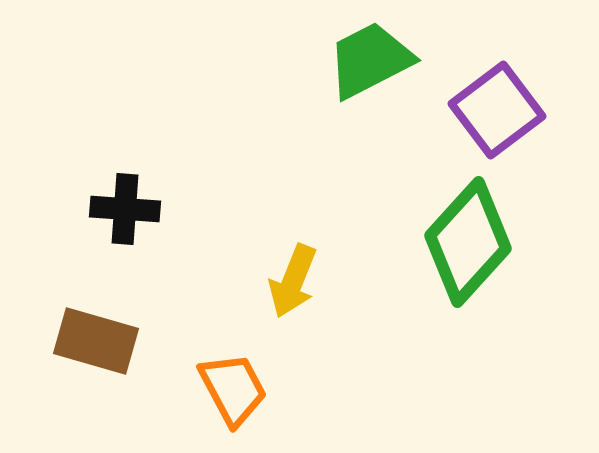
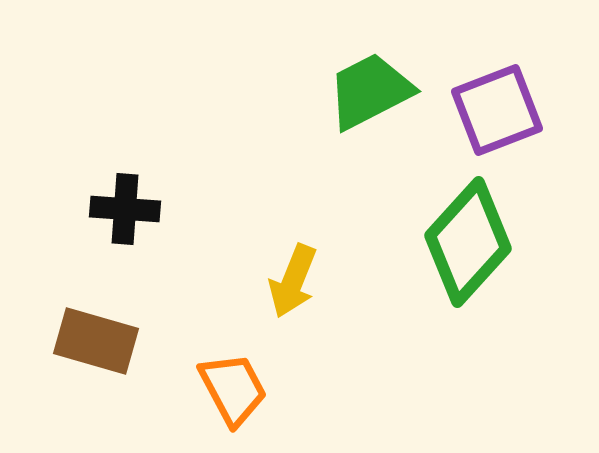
green trapezoid: moved 31 px down
purple square: rotated 16 degrees clockwise
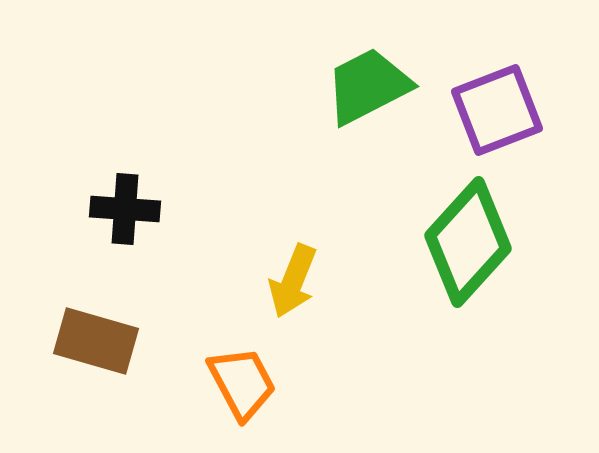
green trapezoid: moved 2 px left, 5 px up
orange trapezoid: moved 9 px right, 6 px up
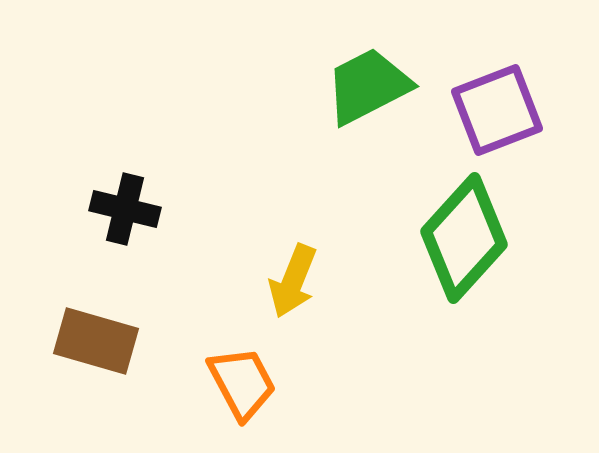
black cross: rotated 10 degrees clockwise
green diamond: moved 4 px left, 4 px up
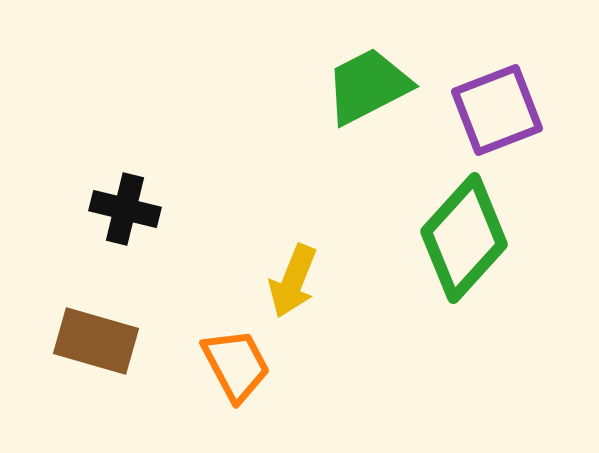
orange trapezoid: moved 6 px left, 18 px up
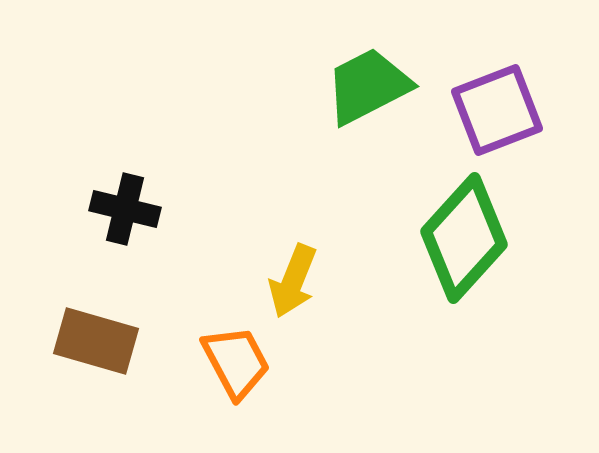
orange trapezoid: moved 3 px up
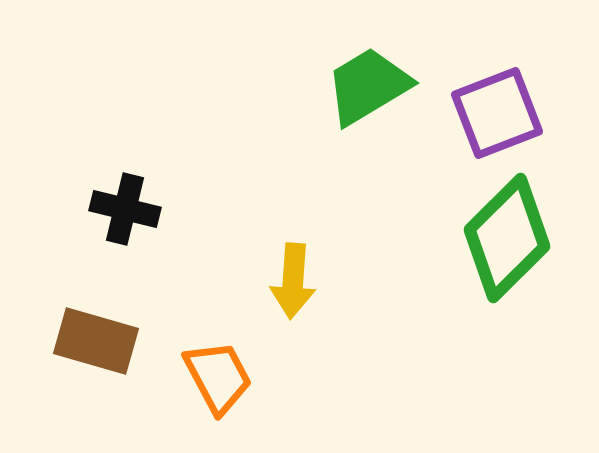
green trapezoid: rotated 4 degrees counterclockwise
purple square: moved 3 px down
green diamond: moved 43 px right; rotated 3 degrees clockwise
yellow arrow: rotated 18 degrees counterclockwise
orange trapezoid: moved 18 px left, 15 px down
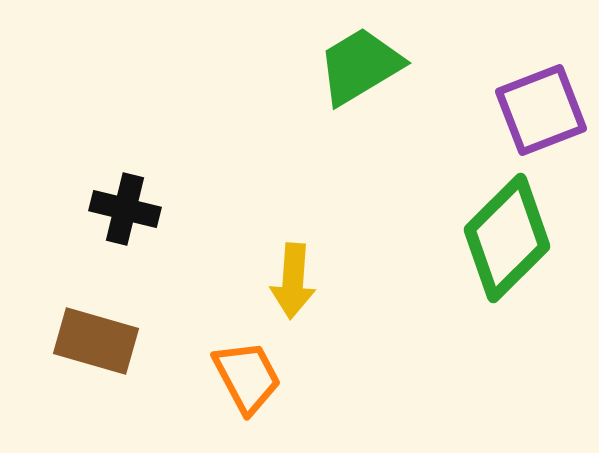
green trapezoid: moved 8 px left, 20 px up
purple square: moved 44 px right, 3 px up
orange trapezoid: moved 29 px right
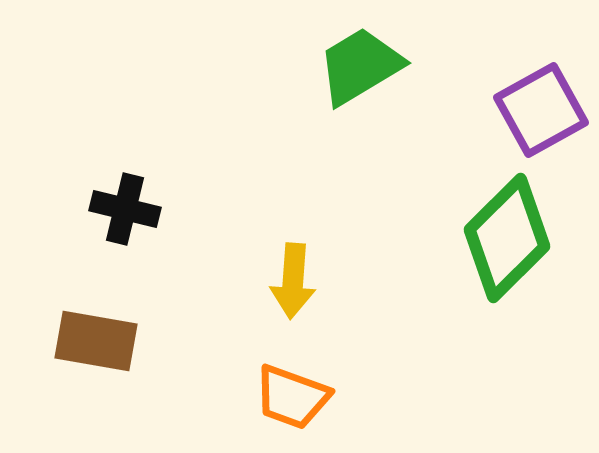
purple square: rotated 8 degrees counterclockwise
brown rectangle: rotated 6 degrees counterclockwise
orange trapezoid: moved 45 px right, 20 px down; rotated 138 degrees clockwise
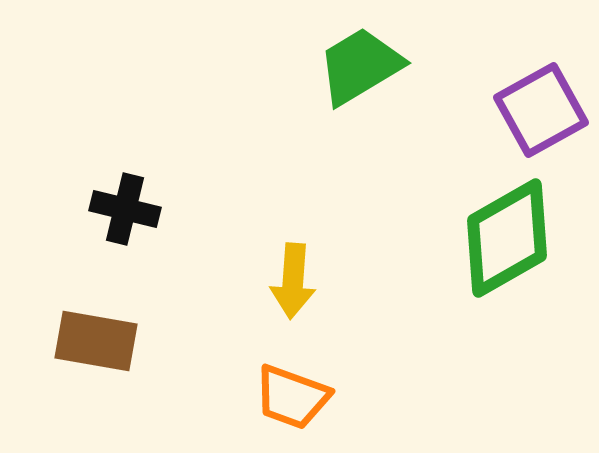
green diamond: rotated 15 degrees clockwise
